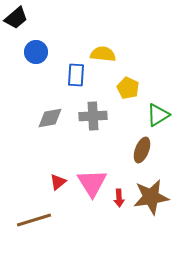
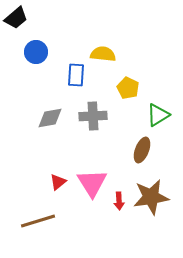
red arrow: moved 3 px down
brown line: moved 4 px right, 1 px down
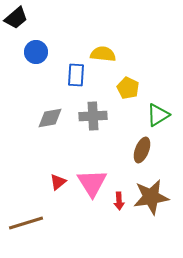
brown line: moved 12 px left, 2 px down
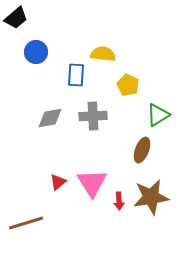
yellow pentagon: moved 3 px up
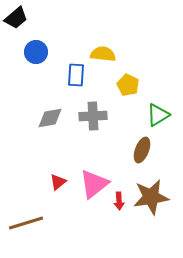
pink triangle: moved 2 px right, 1 px down; rotated 24 degrees clockwise
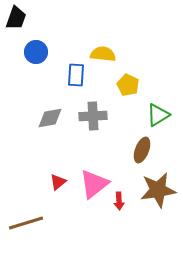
black trapezoid: rotated 30 degrees counterclockwise
brown star: moved 7 px right, 7 px up
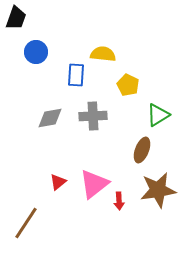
brown line: rotated 40 degrees counterclockwise
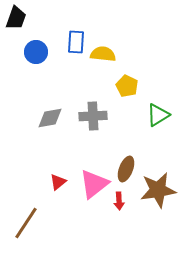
blue rectangle: moved 33 px up
yellow pentagon: moved 1 px left, 1 px down
brown ellipse: moved 16 px left, 19 px down
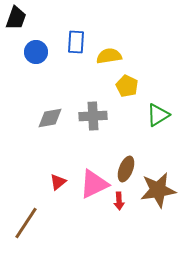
yellow semicircle: moved 6 px right, 2 px down; rotated 15 degrees counterclockwise
pink triangle: rotated 12 degrees clockwise
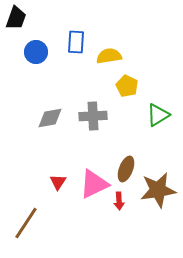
red triangle: rotated 18 degrees counterclockwise
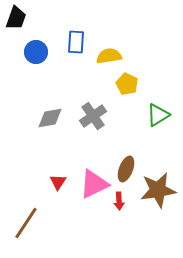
yellow pentagon: moved 2 px up
gray cross: rotated 32 degrees counterclockwise
